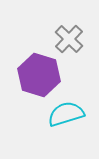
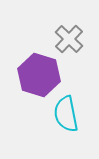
cyan semicircle: rotated 84 degrees counterclockwise
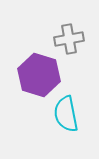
gray cross: rotated 36 degrees clockwise
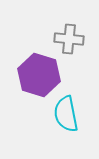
gray cross: rotated 16 degrees clockwise
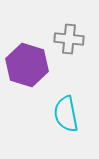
purple hexagon: moved 12 px left, 10 px up
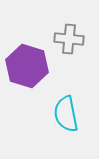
purple hexagon: moved 1 px down
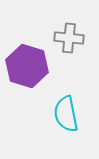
gray cross: moved 1 px up
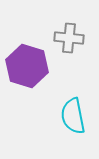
cyan semicircle: moved 7 px right, 2 px down
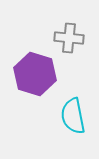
purple hexagon: moved 8 px right, 8 px down
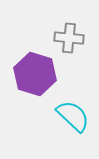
cyan semicircle: rotated 144 degrees clockwise
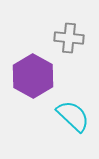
purple hexagon: moved 2 px left, 2 px down; rotated 12 degrees clockwise
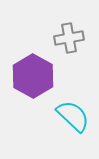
gray cross: rotated 16 degrees counterclockwise
